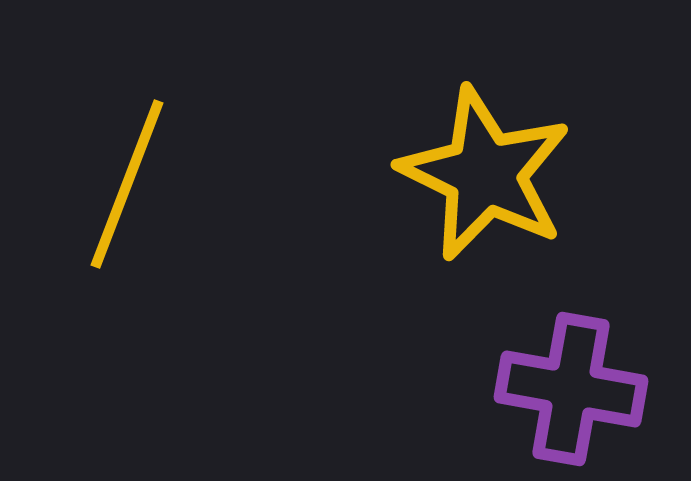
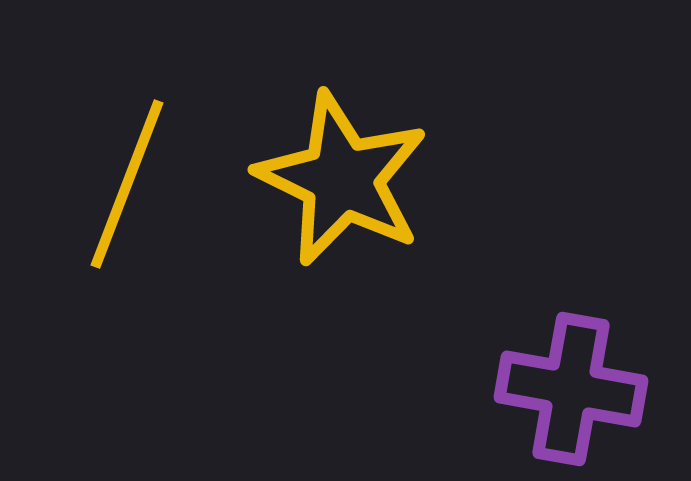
yellow star: moved 143 px left, 5 px down
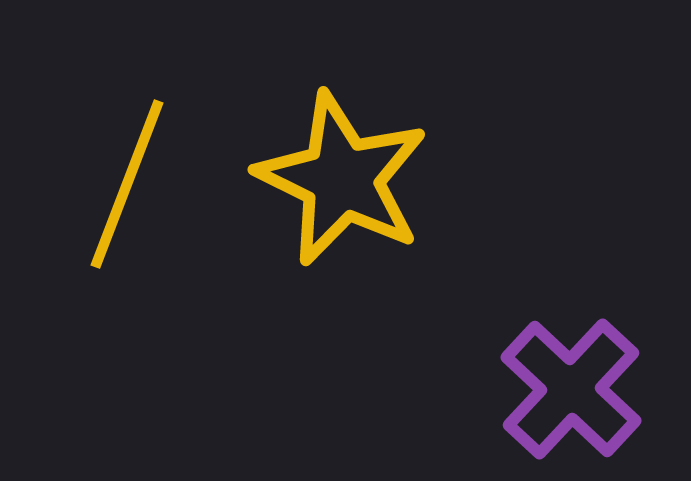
purple cross: rotated 33 degrees clockwise
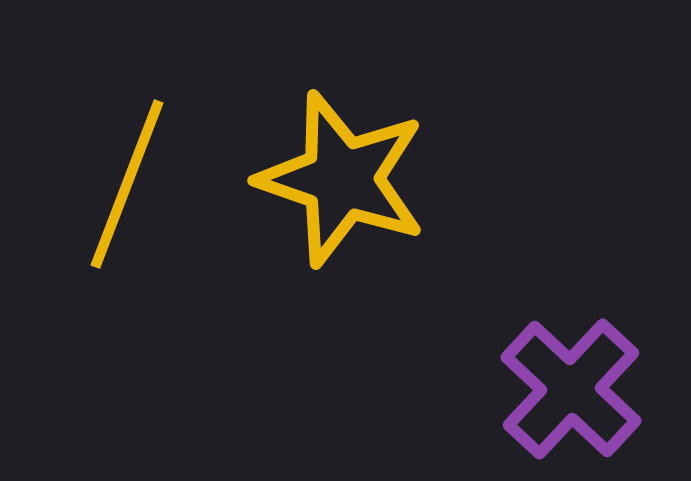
yellow star: rotated 7 degrees counterclockwise
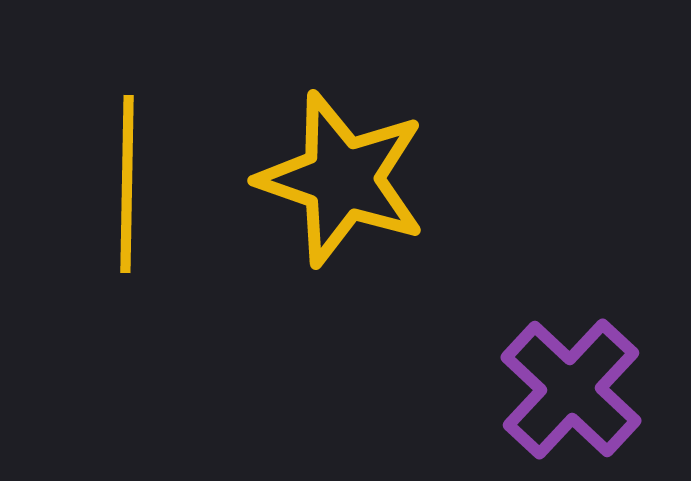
yellow line: rotated 20 degrees counterclockwise
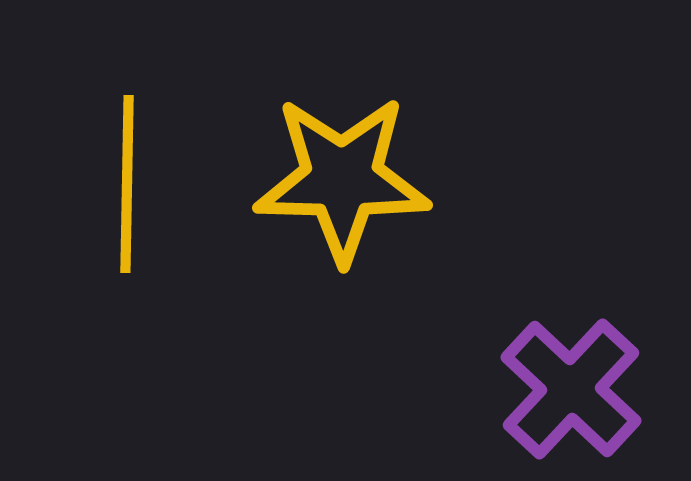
yellow star: rotated 18 degrees counterclockwise
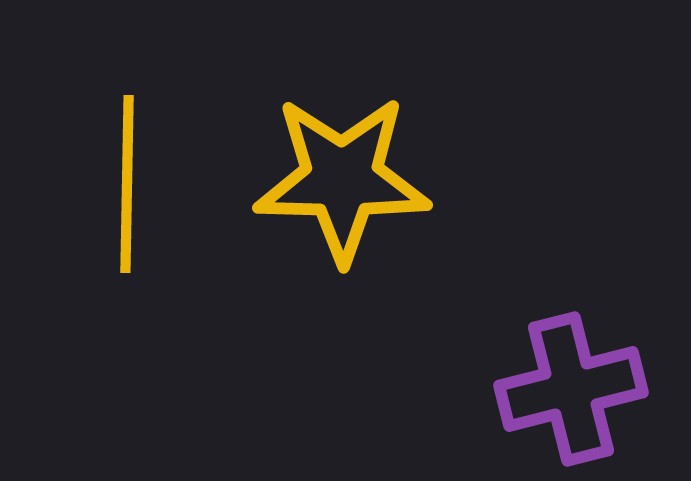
purple cross: rotated 33 degrees clockwise
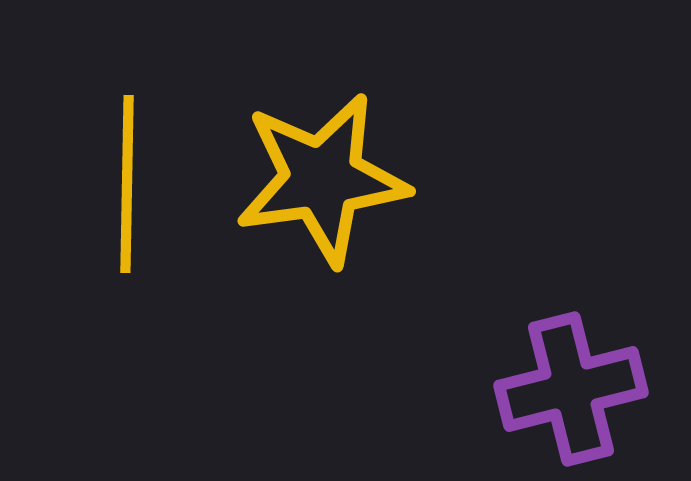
yellow star: moved 20 px left; rotated 9 degrees counterclockwise
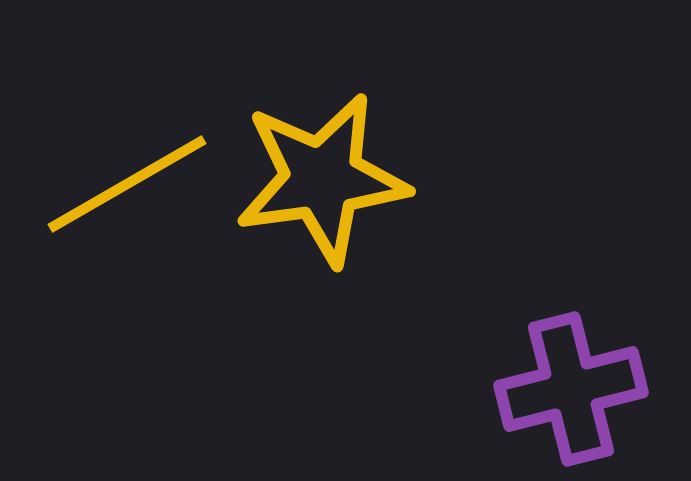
yellow line: rotated 59 degrees clockwise
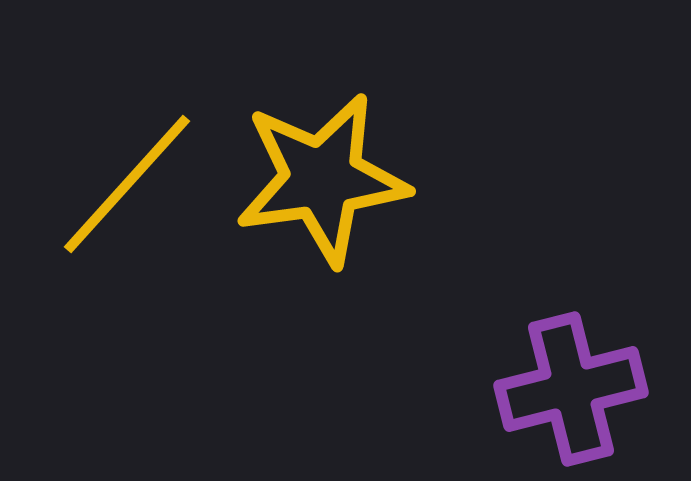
yellow line: rotated 18 degrees counterclockwise
